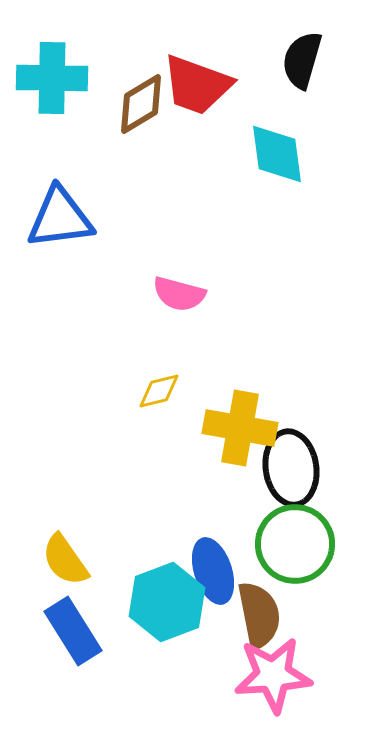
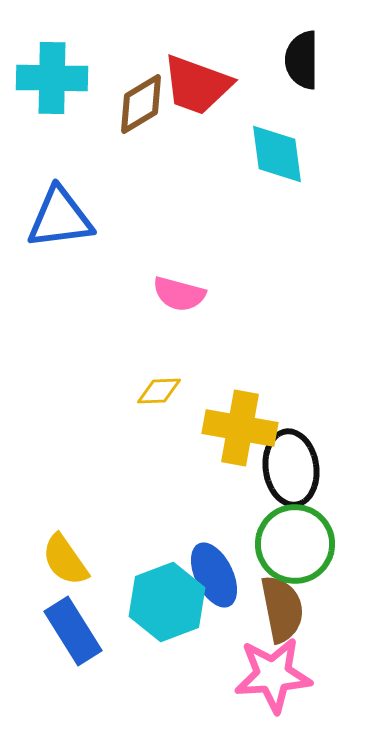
black semicircle: rotated 16 degrees counterclockwise
yellow diamond: rotated 12 degrees clockwise
blue ellipse: moved 1 px right, 4 px down; rotated 8 degrees counterclockwise
brown semicircle: moved 23 px right, 6 px up
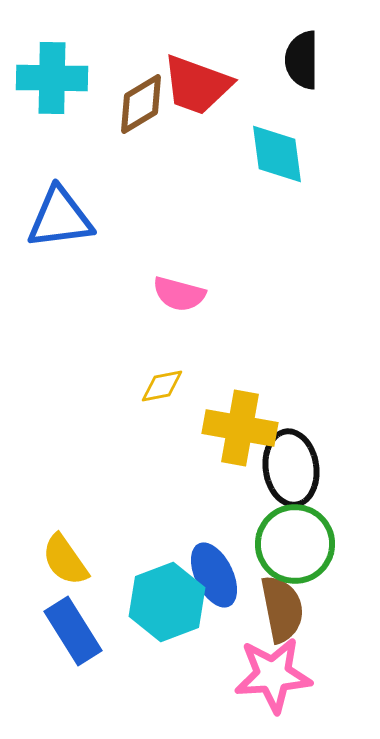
yellow diamond: moved 3 px right, 5 px up; rotated 9 degrees counterclockwise
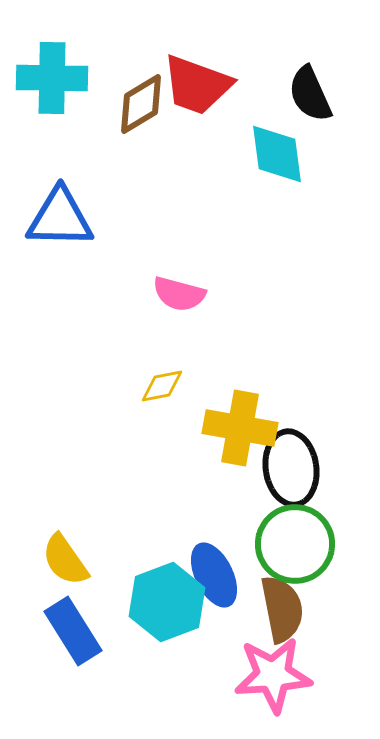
black semicircle: moved 8 px right, 34 px down; rotated 24 degrees counterclockwise
blue triangle: rotated 8 degrees clockwise
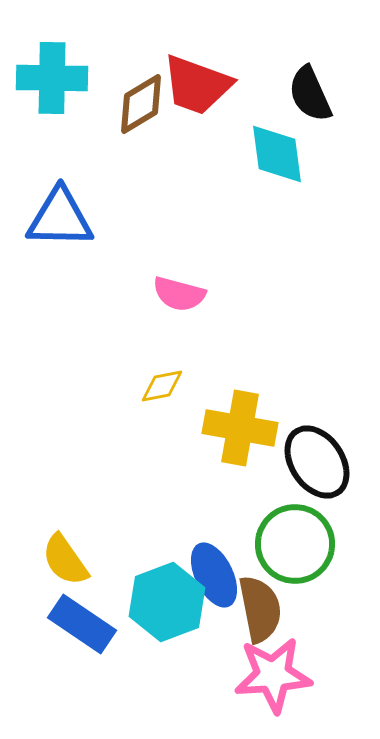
black ellipse: moved 26 px right, 6 px up; rotated 26 degrees counterclockwise
brown semicircle: moved 22 px left
blue rectangle: moved 9 px right, 7 px up; rotated 24 degrees counterclockwise
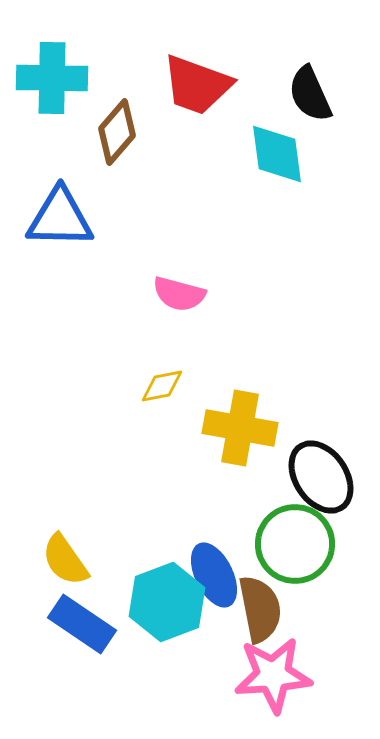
brown diamond: moved 24 px left, 28 px down; rotated 18 degrees counterclockwise
black ellipse: moved 4 px right, 15 px down
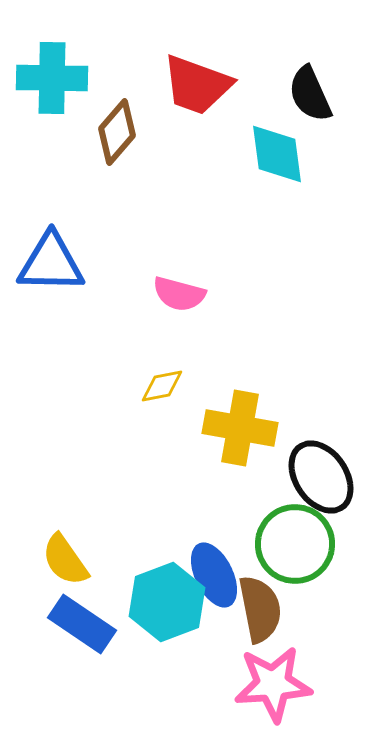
blue triangle: moved 9 px left, 45 px down
pink star: moved 9 px down
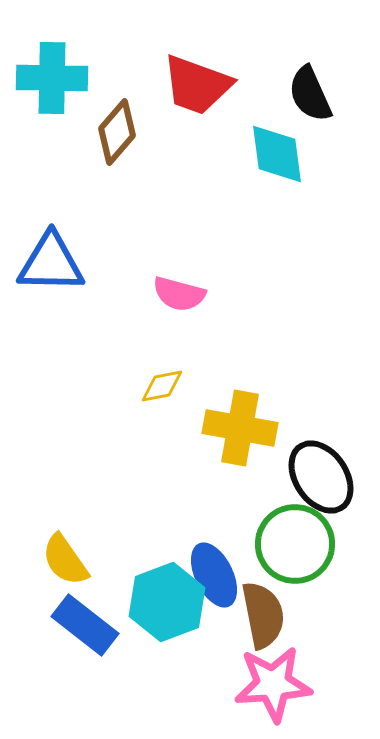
brown semicircle: moved 3 px right, 6 px down
blue rectangle: moved 3 px right, 1 px down; rotated 4 degrees clockwise
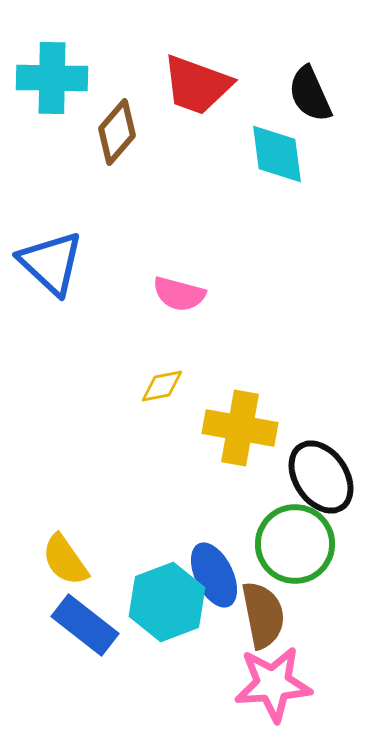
blue triangle: rotated 42 degrees clockwise
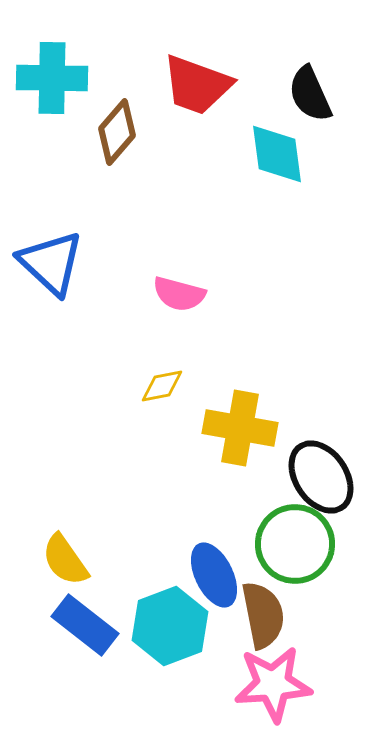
cyan hexagon: moved 3 px right, 24 px down
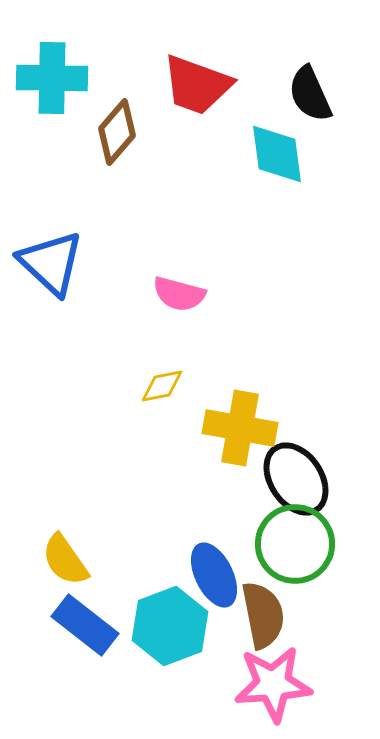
black ellipse: moved 25 px left, 2 px down
